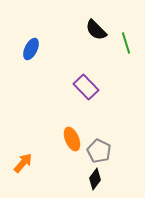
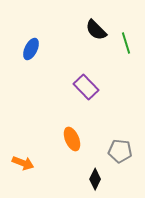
gray pentagon: moved 21 px right; rotated 20 degrees counterclockwise
orange arrow: rotated 70 degrees clockwise
black diamond: rotated 10 degrees counterclockwise
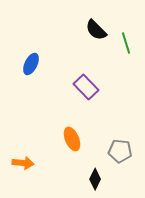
blue ellipse: moved 15 px down
orange arrow: rotated 15 degrees counterclockwise
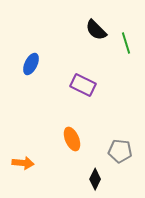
purple rectangle: moved 3 px left, 2 px up; rotated 20 degrees counterclockwise
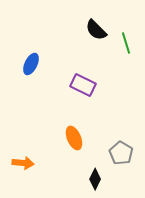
orange ellipse: moved 2 px right, 1 px up
gray pentagon: moved 1 px right, 2 px down; rotated 25 degrees clockwise
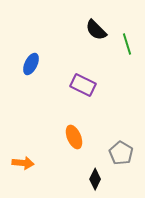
green line: moved 1 px right, 1 px down
orange ellipse: moved 1 px up
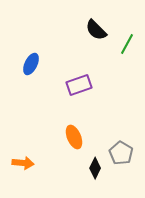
green line: rotated 45 degrees clockwise
purple rectangle: moved 4 px left; rotated 45 degrees counterclockwise
black diamond: moved 11 px up
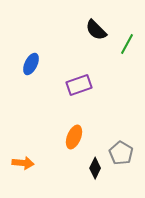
orange ellipse: rotated 45 degrees clockwise
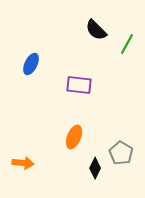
purple rectangle: rotated 25 degrees clockwise
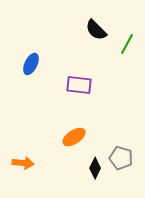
orange ellipse: rotated 35 degrees clockwise
gray pentagon: moved 5 px down; rotated 15 degrees counterclockwise
